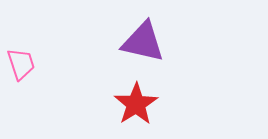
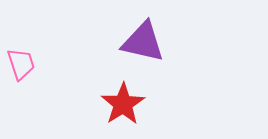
red star: moved 13 px left
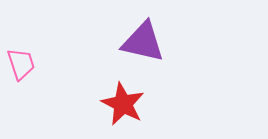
red star: rotated 12 degrees counterclockwise
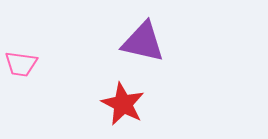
pink trapezoid: rotated 116 degrees clockwise
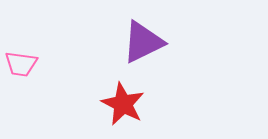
purple triangle: rotated 39 degrees counterclockwise
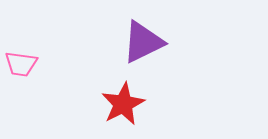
red star: rotated 18 degrees clockwise
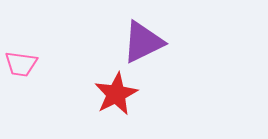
red star: moved 7 px left, 10 px up
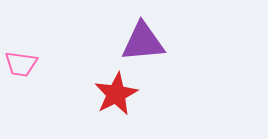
purple triangle: rotated 21 degrees clockwise
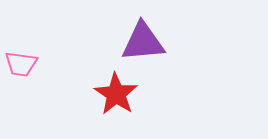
red star: rotated 12 degrees counterclockwise
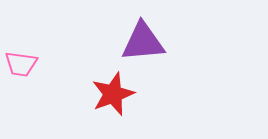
red star: moved 3 px left; rotated 18 degrees clockwise
